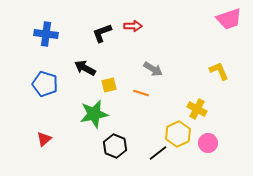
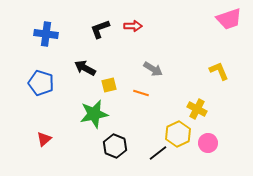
black L-shape: moved 2 px left, 4 px up
blue pentagon: moved 4 px left, 1 px up
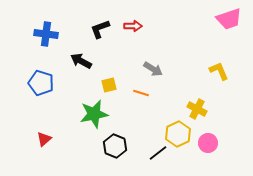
black arrow: moved 4 px left, 7 px up
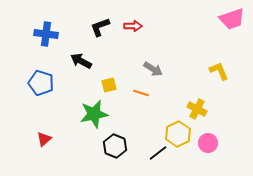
pink trapezoid: moved 3 px right
black L-shape: moved 2 px up
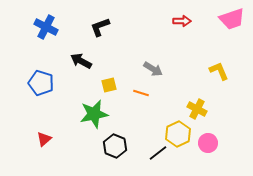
red arrow: moved 49 px right, 5 px up
blue cross: moved 7 px up; rotated 20 degrees clockwise
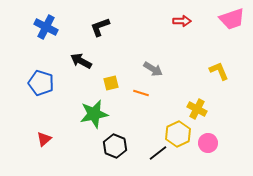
yellow square: moved 2 px right, 2 px up
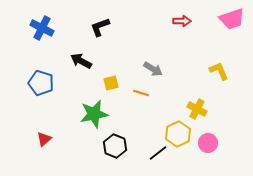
blue cross: moved 4 px left, 1 px down
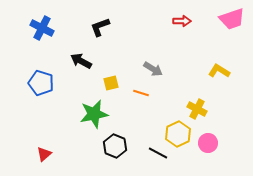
yellow L-shape: rotated 35 degrees counterclockwise
red triangle: moved 15 px down
black line: rotated 66 degrees clockwise
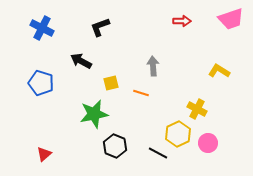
pink trapezoid: moved 1 px left
gray arrow: moved 3 px up; rotated 126 degrees counterclockwise
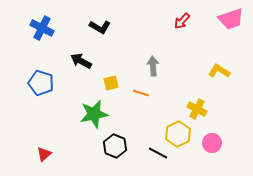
red arrow: rotated 132 degrees clockwise
black L-shape: rotated 130 degrees counterclockwise
pink circle: moved 4 px right
